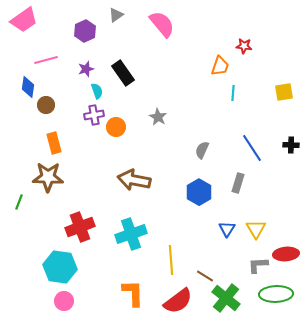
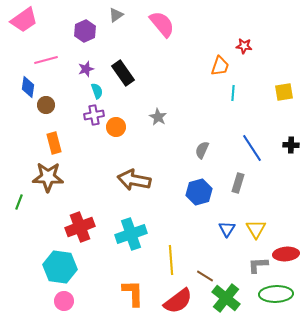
blue hexagon: rotated 15 degrees clockwise
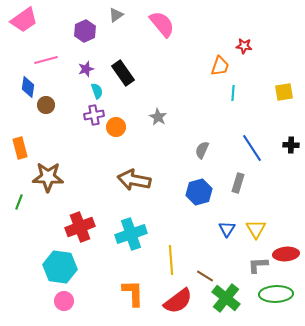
orange rectangle: moved 34 px left, 5 px down
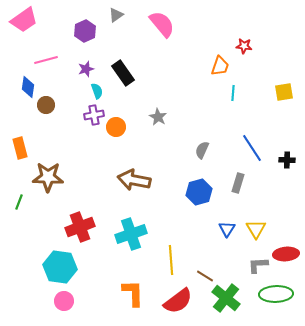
black cross: moved 4 px left, 15 px down
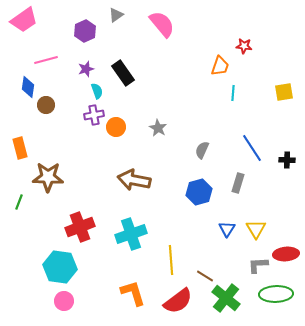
gray star: moved 11 px down
orange L-shape: rotated 16 degrees counterclockwise
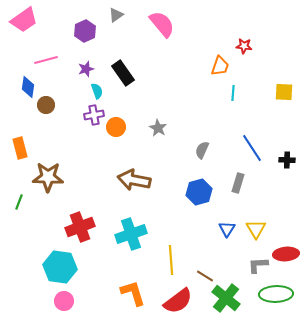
yellow square: rotated 12 degrees clockwise
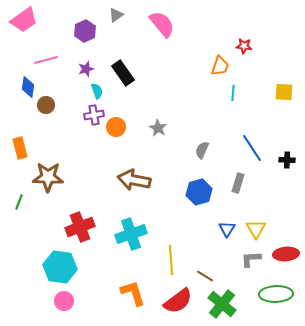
gray L-shape: moved 7 px left, 6 px up
green cross: moved 4 px left, 6 px down
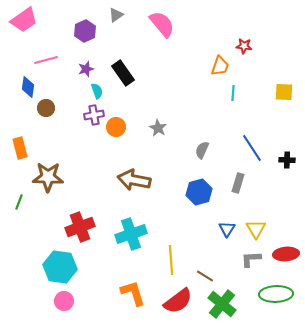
brown circle: moved 3 px down
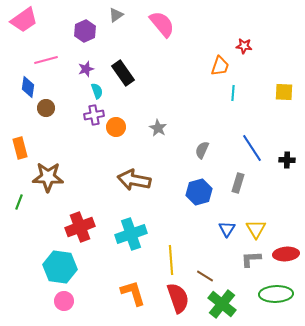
red semicircle: moved 3 px up; rotated 72 degrees counterclockwise
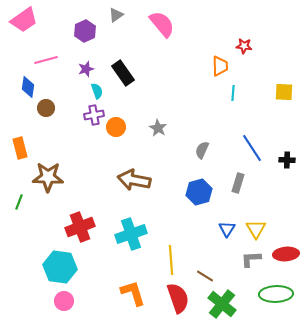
orange trapezoid: rotated 20 degrees counterclockwise
